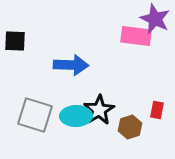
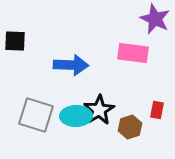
pink rectangle: moved 3 px left, 17 px down
gray square: moved 1 px right
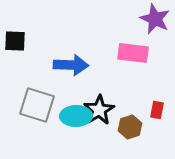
gray square: moved 1 px right, 10 px up
